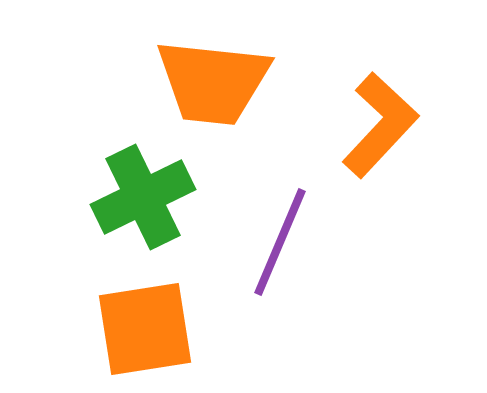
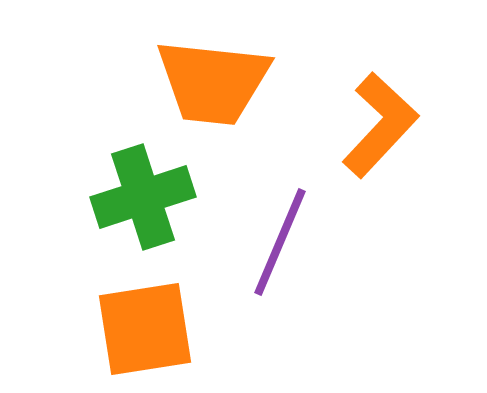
green cross: rotated 8 degrees clockwise
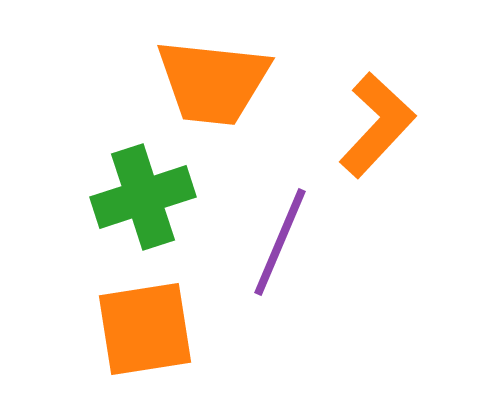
orange L-shape: moved 3 px left
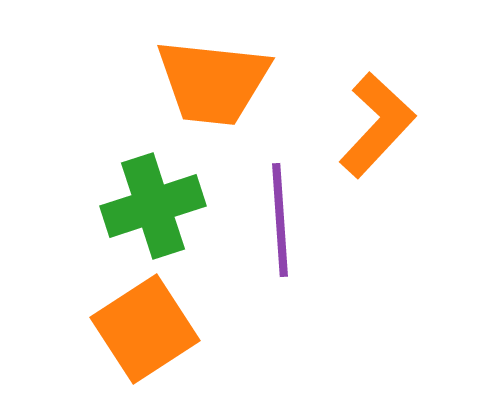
green cross: moved 10 px right, 9 px down
purple line: moved 22 px up; rotated 27 degrees counterclockwise
orange square: rotated 24 degrees counterclockwise
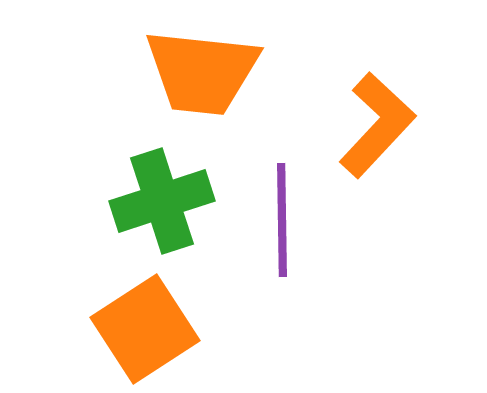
orange trapezoid: moved 11 px left, 10 px up
green cross: moved 9 px right, 5 px up
purple line: moved 2 px right; rotated 3 degrees clockwise
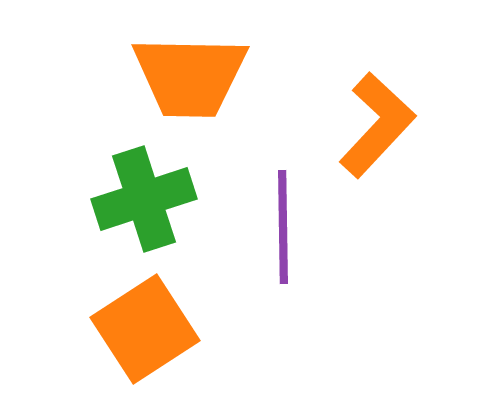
orange trapezoid: moved 12 px left, 4 px down; rotated 5 degrees counterclockwise
green cross: moved 18 px left, 2 px up
purple line: moved 1 px right, 7 px down
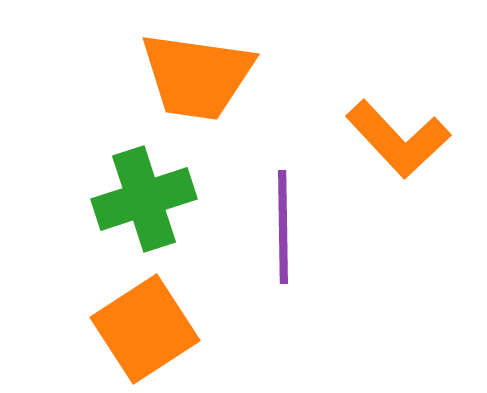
orange trapezoid: moved 7 px right; rotated 7 degrees clockwise
orange L-shape: moved 21 px right, 14 px down; rotated 94 degrees clockwise
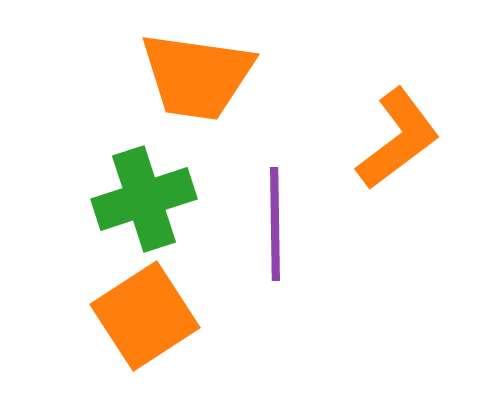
orange L-shape: rotated 84 degrees counterclockwise
purple line: moved 8 px left, 3 px up
orange square: moved 13 px up
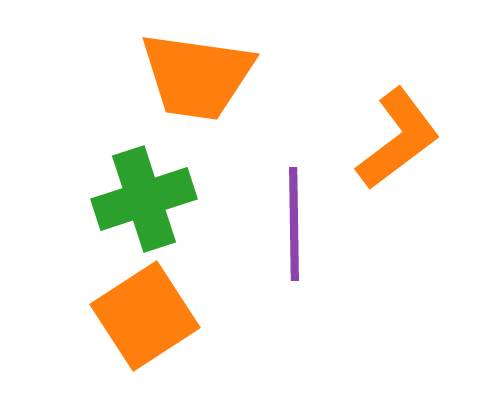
purple line: moved 19 px right
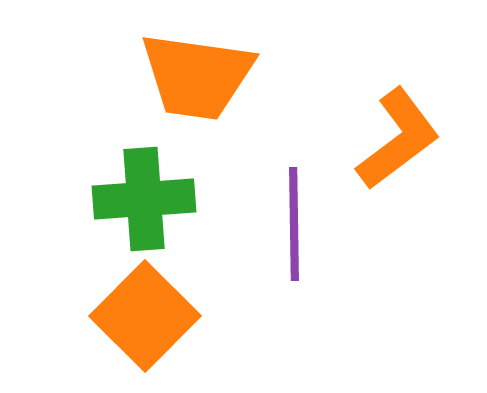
green cross: rotated 14 degrees clockwise
orange square: rotated 12 degrees counterclockwise
